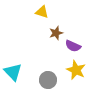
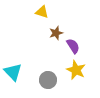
purple semicircle: rotated 147 degrees counterclockwise
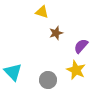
purple semicircle: moved 8 px right; rotated 105 degrees counterclockwise
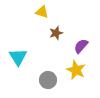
cyan triangle: moved 5 px right, 15 px up; rotated 12 degrees clockwise
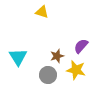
brown star: moved 1 px right, 23 px down
yellow star: rotated 12 degrees counterclockwise
gray circle: moved 5 px up
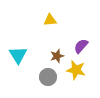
yellow triangle: moved 8 px right, 8 px down; rotated 24 degrees counterclockwise
cyan triangle: moved 2 px up
gray circle: moved 2 px down
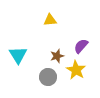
yellow star: rotated 18 degrees clockwise
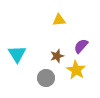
yellow triangle: moved 9 px right
cyan triangle: moved 1 px left, 1 px up
gray circle: moved 2 px left, 1 px down
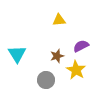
purple semicircle: rotated 21 degrees clockwise
gray circle: moved 2 px down
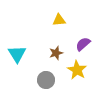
purple semicircle: moved 2 px right, 2 px up; rotated 14 degrees counterclockwise
brown star: moved 1 px left, 3 px up
yellow star: moved 1 px right
